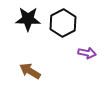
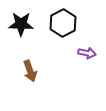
black star: moved 7 px left, 5 px down
brown arrow: rotated 140 degrees counterclockwise
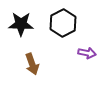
brown arrow: moved 2 px right, 7 px up
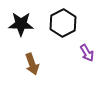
purple arrow: rotated 48 degrees clockwise
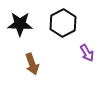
black star: moved 1 px left
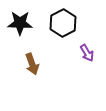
black star: moved 1 px up
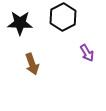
black hexagon: moved 6 px up
